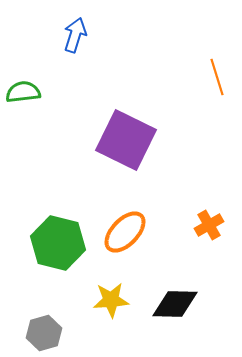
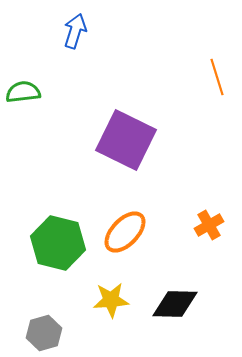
blue arrow: moved 4 px up
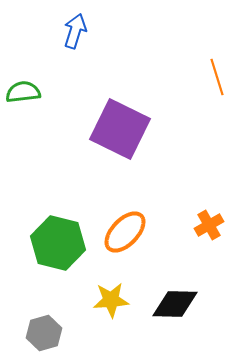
purple square: moved 6 px left, 11 px up
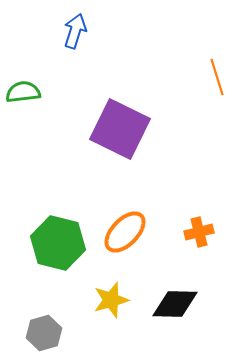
orange cross: moved 10 px left, 7 px down; rotated 16 degrees clockwise
yellow star: rotated 12 degrees counterclockwise
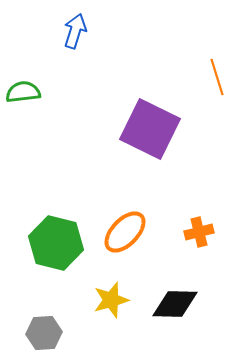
purple square: moved 30 px right
green hexagon: moved 2 px left
gray hexagon: rotated 12 degrees clockwise
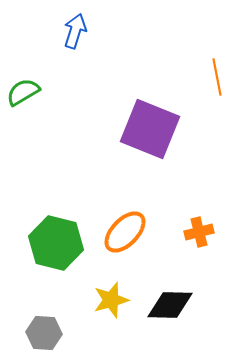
orange line: rotated 6 degrees clockwise
green semicircle: rotated 24 degrees counterclockwise
purple square: rotated 4 degrees counterclockwise
black diamond: moved 5 px left, 1 px down
gray hexagon: rotated 8 degrees clockwise
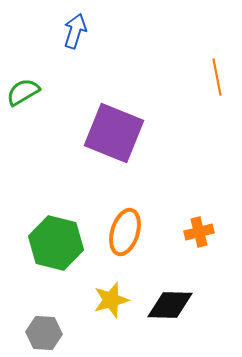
purple square: moved 36 px left, 4 px down
orange ellipse: rotated 27 degrees counterclockwise
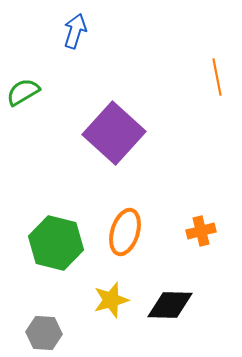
purple square: rotated 20 degrees clockwise
orange cross: moved 2 px right, 1 px up
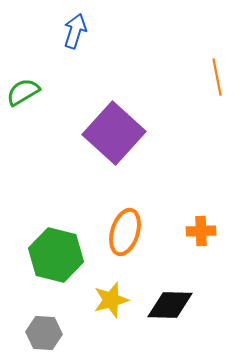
orange cross: rotated 12 degrees clockwise
green hexagon: moved 12 px down
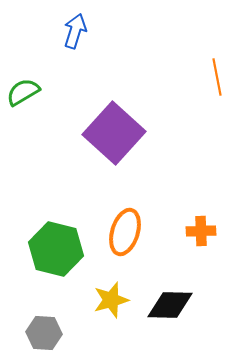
green hexagon: moved 6 px up
